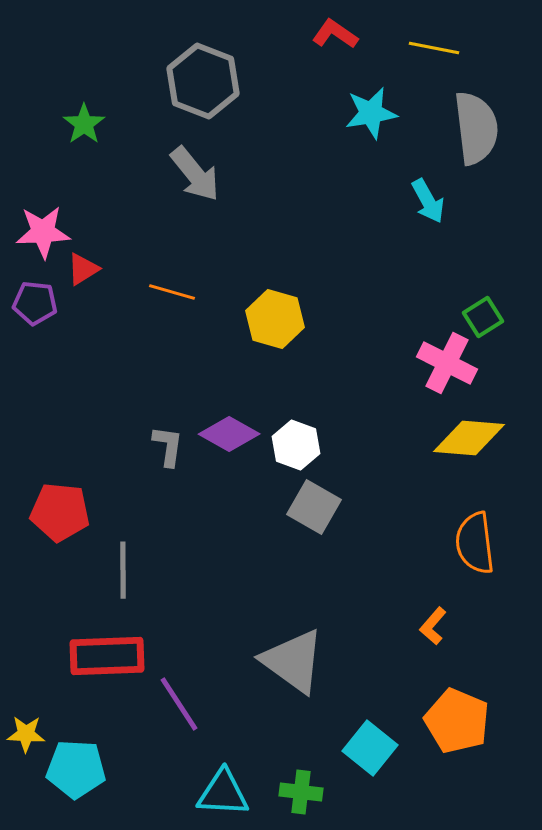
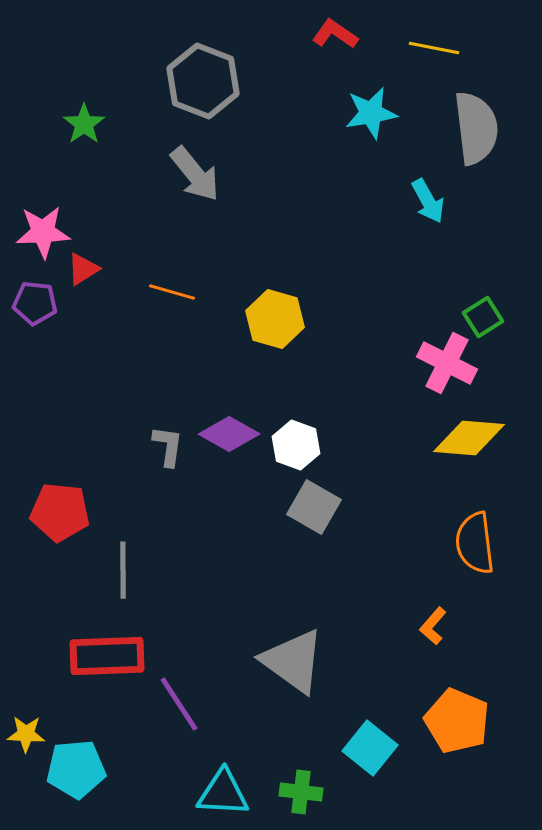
cyan pentagon: rotated 8 degrees counterclockwise
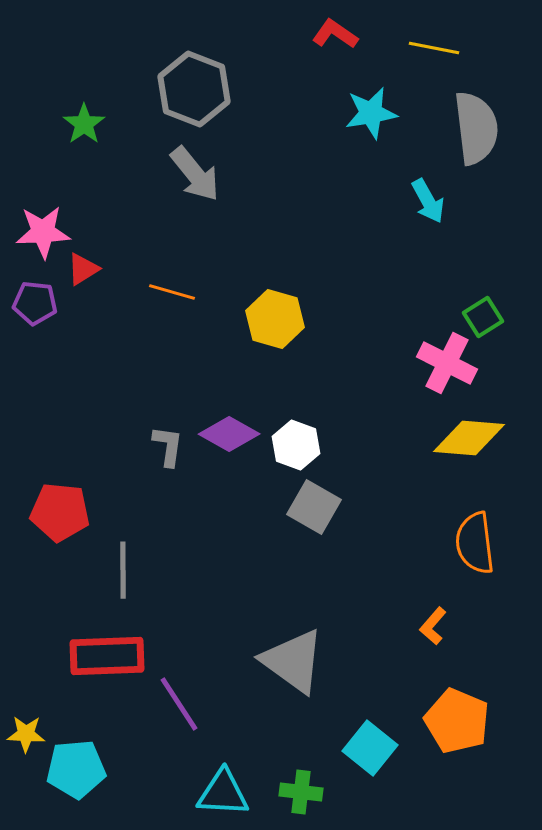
gray hexagon: moved 9 px left, 8 px down
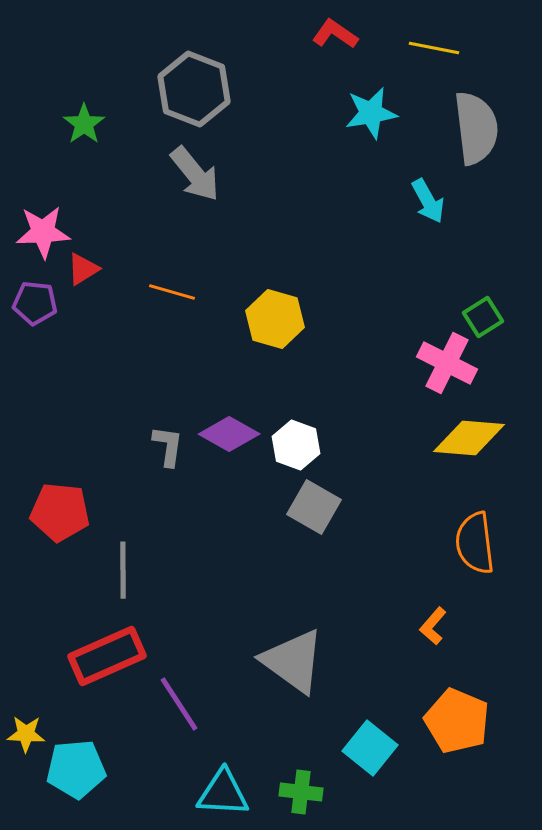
red rectangle: rotated 22 degrees counterclockwise
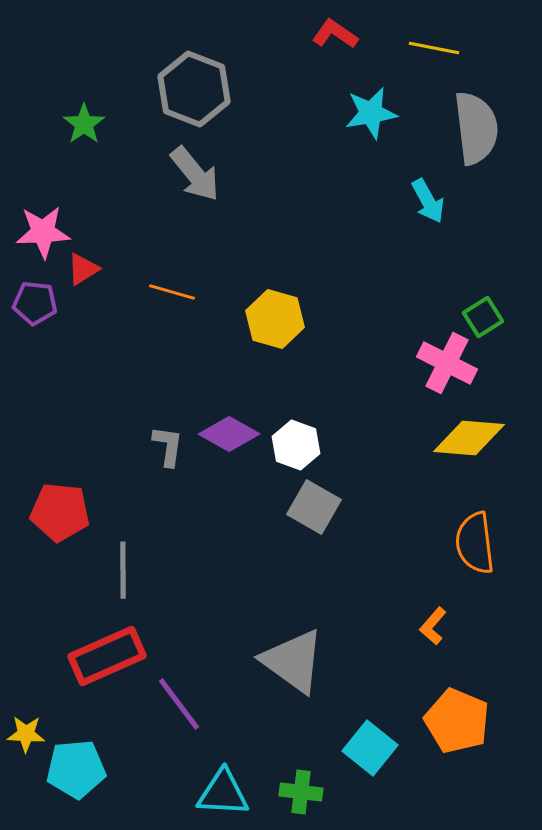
purple line: rotated 4 degrees counterclockwise
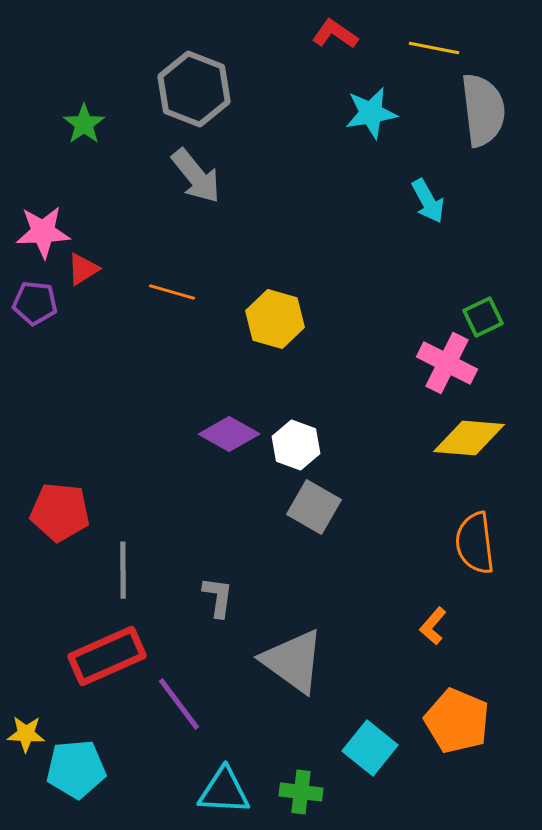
gray semicircle: moved 7 px right, 18 px up
gray arrow: moved 1 px right, 2 px down
green square: rotated 6 degrees clockwise
gray L-shape: moved 50 px right, 151 px down
cyan triangle: moved 1 px right, 2 px up
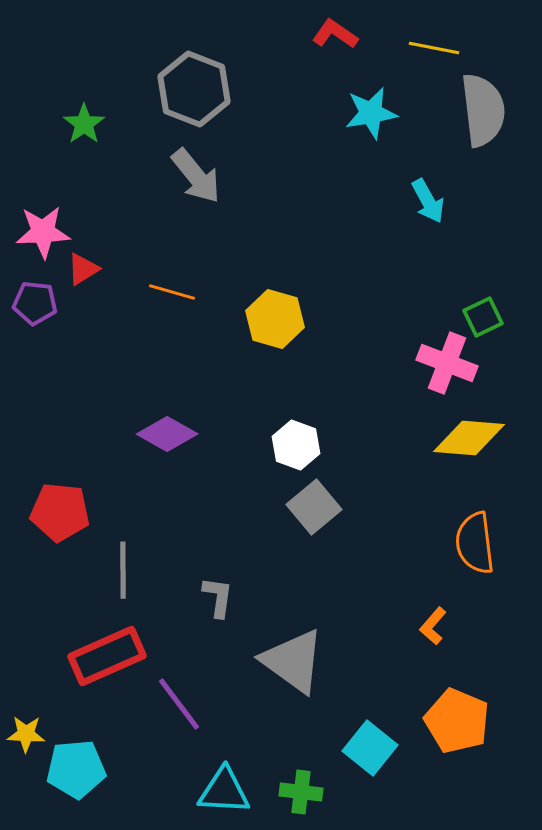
pink cross: rotated 6 degrees counterclockwise
purple diamond: moved 62 px left
gray square: rotated 20 degrees clockwise
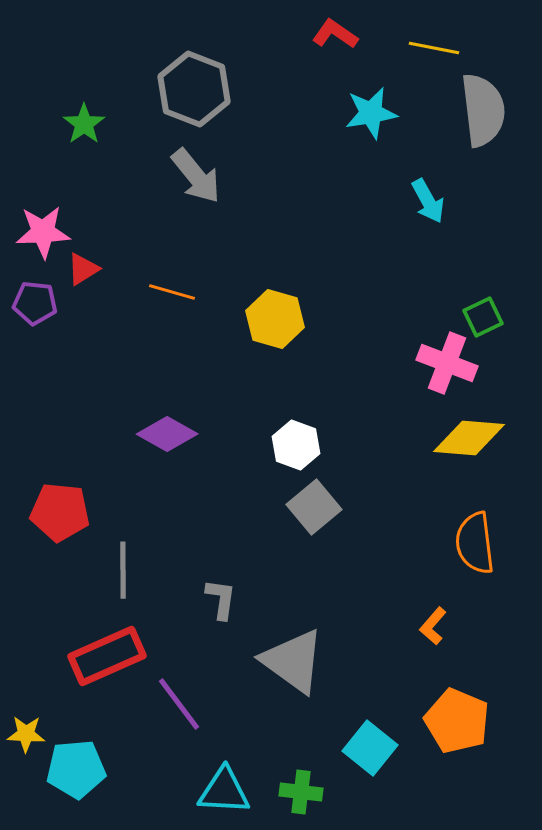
gray L-shape: moved 3 px right, 2 px down
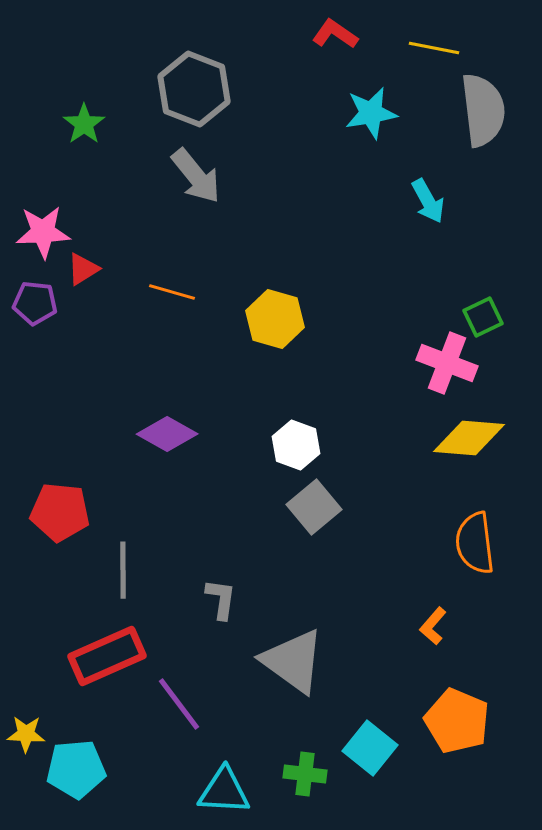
green cross: moved 4 px right, 18 px up
